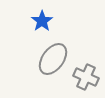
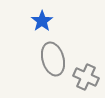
gray ellipse: rotated 52 degrees counterclockwise
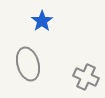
gray ellipse: moved 25 px left, 5 px down
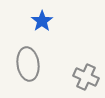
gray ellipse: rotated 8 degrees clockwise
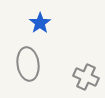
blue star: moved 2 px left, 2 px down
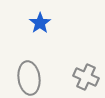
gray ellipse: moved 1 px right, 14 px down
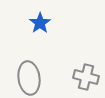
gray cross: rotated 10 degrees counterclockwise
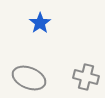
gray ellipse: rotated 60 degrees counterclockwise
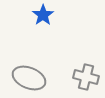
blue star: moved 3 px right, 8 px up
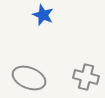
blue star: rotated 15 degrees counterclockwise
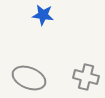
blue star: rotated 15 degrees counterclockwise
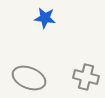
blue star: moved 2 px right, 3 px down
